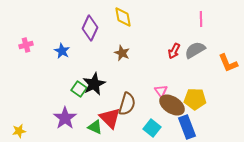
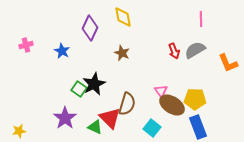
red arrow: rotated 49 degrees counterclockwise
blue rectangle: moved 11 px right
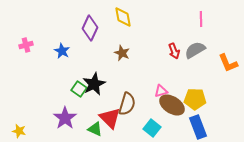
pink triangle: rotated 48 degrees clockwise
green triangle: moved 2 px down
yellow star: rotated 24 degrees clockwise
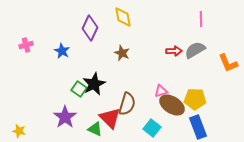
red arrow: rotated 70 degrees counterclockwise
purple star: moved 1 px up
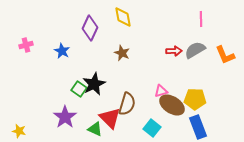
orange L-shape: moved 3 px left, 8 px up
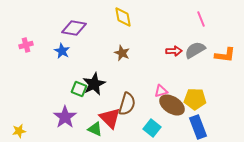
pink line: rotated 21 degrees counterclockwise
purple diamond: moved 16 px left; rotated 75 degrees clockwise
orange L-shape: rotated 60 degrees counterclockwise
green square: rotated 14 degrees counterclockwise
yellow star: rotated 24 degrees counterclockwise
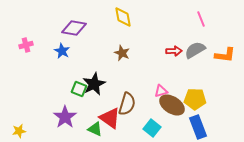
red triangle: rotated 10 degrees counterclockwise
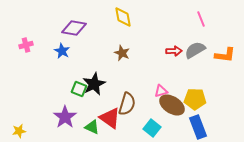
green triangle: moved 3 px left, 2 px up
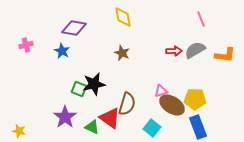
black star: rotated 15 degrees clockwise
yellow star: rotated 24 degrees clockwise
